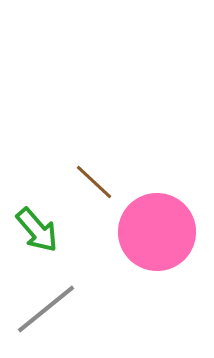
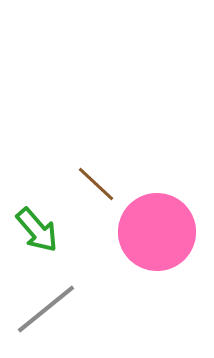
brown line: moved 2 px right, 2 px down
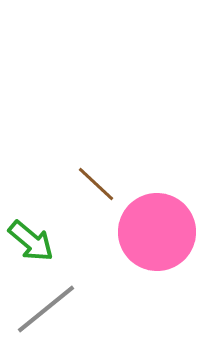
green arrow: moved 6 px left, 11 px down; rotated 9 degrees counterclockwise
